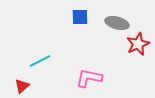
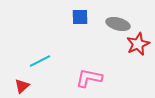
gray ellipse: moved 1 px right, 1 px down
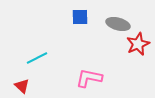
cyan line: moved 3 px left, 3 px up
red triangle: rotated 35 degrees counterclockwise
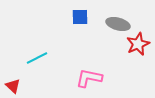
red triangle: moved 9 px left
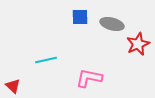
gray ellipse: moved 6 px left
cyan line: moved 9 px right, 2 px down; rotated 15 degrees clockwise
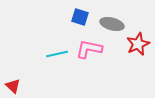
blue square: rotated 18 degrees clockwise
cyan line: moved 11 px right, 6 px up
pink L-shape: moved 29 px up
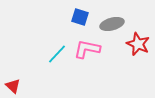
gray ellipse: rotated 30 degrees counterclockwise
red star: rotated 25 degrees counterclockwise
pink L-shape: moved 2 px left
cyan line: rotated 35 degrees counterclockwise
